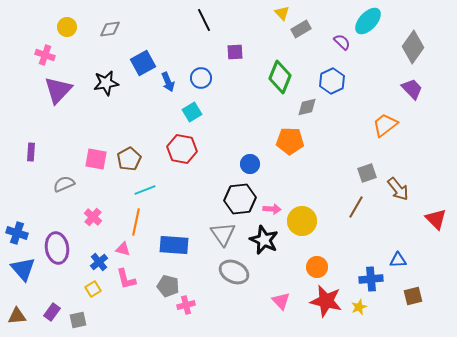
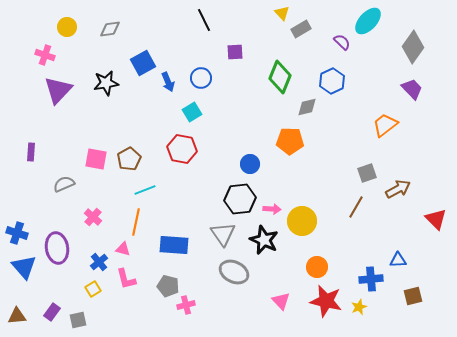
brown arrow at (398, 189): rotated 80 degrees counterclockwise
blue triangle at (23, 269): moved 1 px right, 2 px up
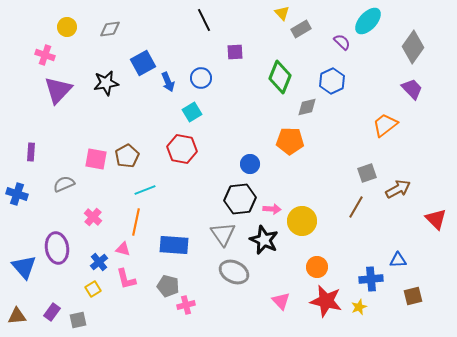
brown pentagon at (129, 159): moved 2 px left, 3 px up
blue cross at (17, 233): moved 39 px up
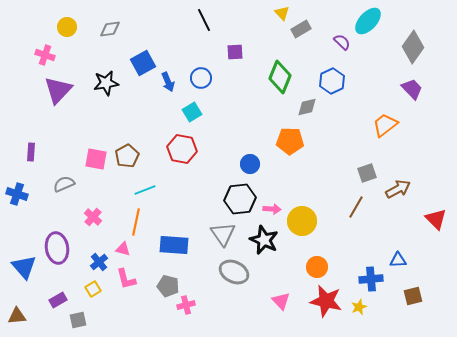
purple rectangle at (52, 312): moved 6 px right, 12 px up; rotated 24 degrees clockwise
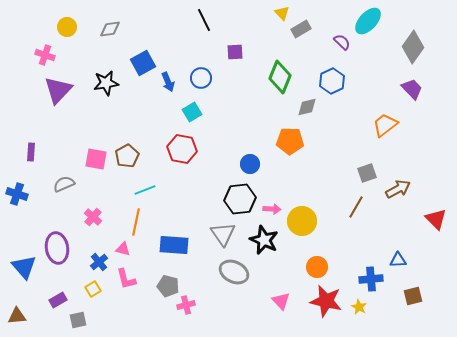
yellow star at (359, 307): rotated 21 degrees counterclockwise
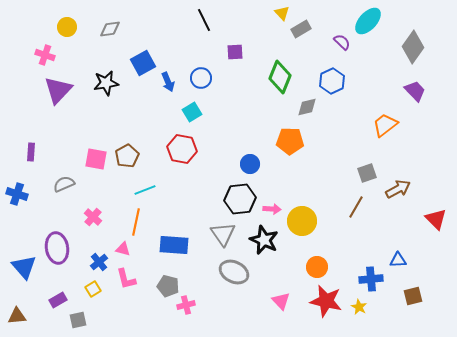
purple trapezoid at (412, 89): moved 3 px right, 2 px down
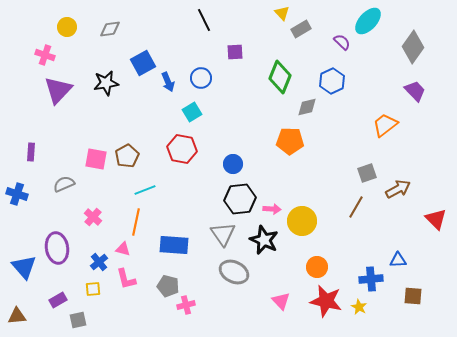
blue circle at (250, 164): moved 17 px left
yellow square at (93, 289): rotated 28 degrees clockwise
brown square at (413, 296): rotated 18 degrees clockwise
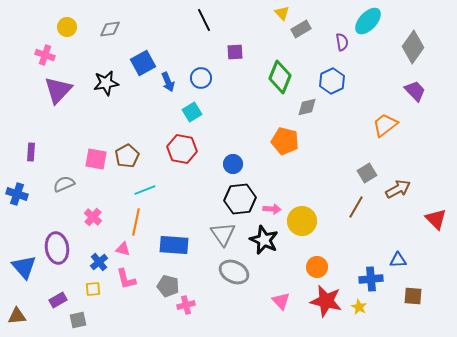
purple semicircle at (342, 42): rotated 36 degrees clockwise
orange pentagon at (290, 141): moved 5 px left; rotated 12 degrees clockwise
gray square at (367, 173): rotated 12 degrees counterclockwise
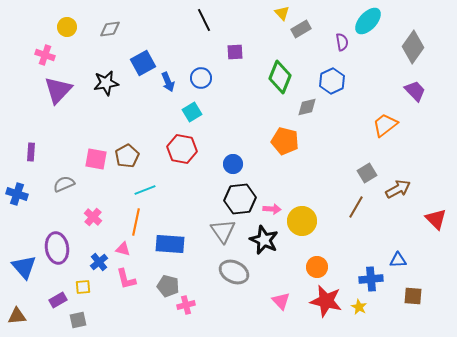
gray triangle at (223, 234): moved 3 px up
blue rectangle at (174, 245): moved 4 px left, 1 px up
yellow square at (93, 289): moved 10 px left, 2 px up
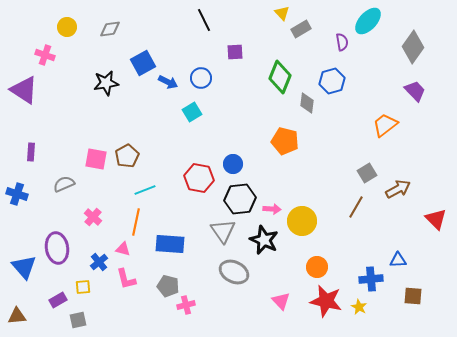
blue hexagon at (332, 81): rotated 10 degrees clockwise
blue arrow at (168, 82): rotated 42 degrees counterclockwise
purple triangle at (58, 90): moved 34 px left; rotated 40 degrees counterclockwise
gray diamond at (307, 107): moved 4 px up; rotated 70 degrees counterclockwise
red hexagon at (182, 149): moved 17 px right, 29 px down
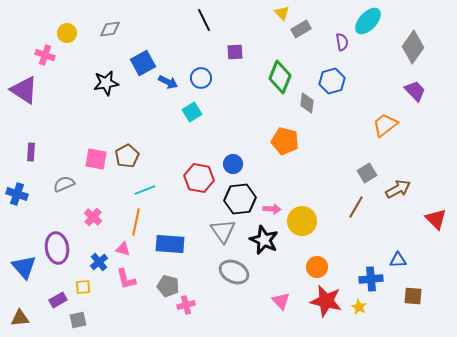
yellow circle at (67, 27): moved 6 px down
brown triangle at (17, 316): moved 3 px right, 2 px down
